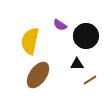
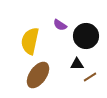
brown line: moved 3 px up
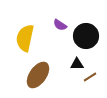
yellow semicircle: moved 5 px left, 3 px up
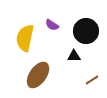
purple semicircle: moved 8 px left
black circle: moved 5 px up
black triangle: moved 3 px left, 8 px up
brown line: moved 2 px right, 3 px down
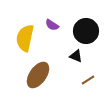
black triangle: moved 2 px right; rotated 24 degrees clockwise
brown line: moved 4 px left
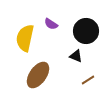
purple semicircle: moved 1 px left, 1 px up
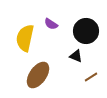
brown line: moved 3 px right, 3 px up
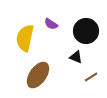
black triangle: moved 1 px down
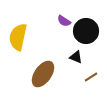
purple semicircle: moved 13 px right, 3 px up
yellow semicircle: moved 7 px left, 1 px up
brown ellipse: moved 5 px right, 1 px up
